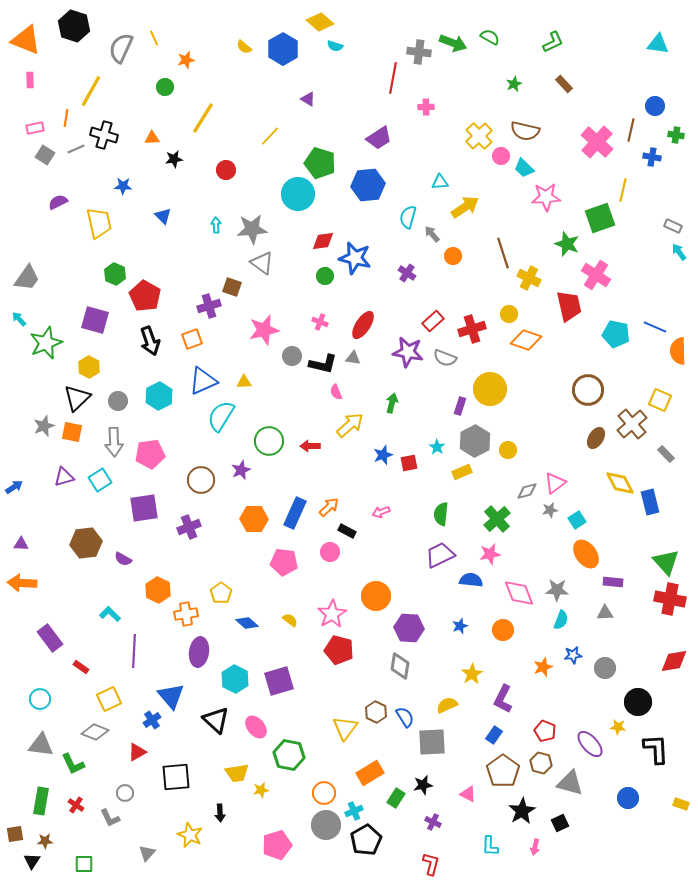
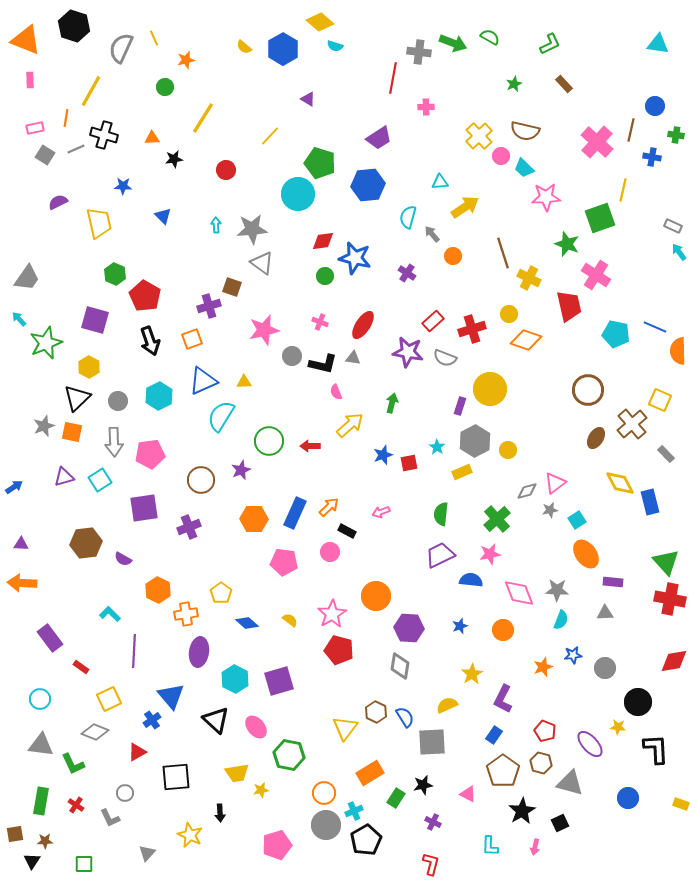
green L-shape at (553, 42): moved 3 px left, 2 px down
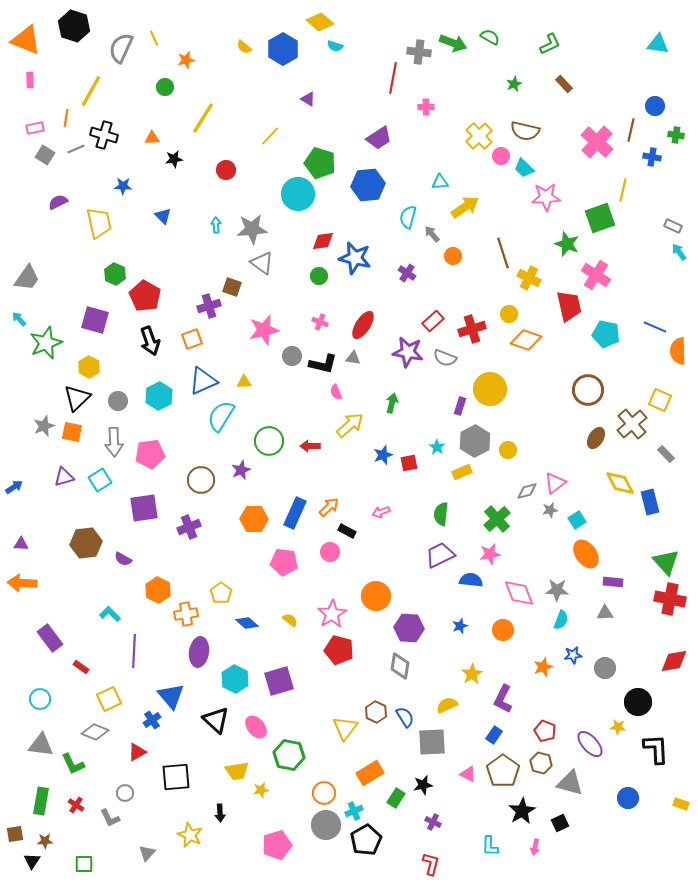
green circle at (325, 276): moved 6 px left
cyan pentagon at (616, 334): moved 10 px left
yellow trapezoid at (237, 773): moved 2 px up
pink triangle at (468, 794): moved 20 px up
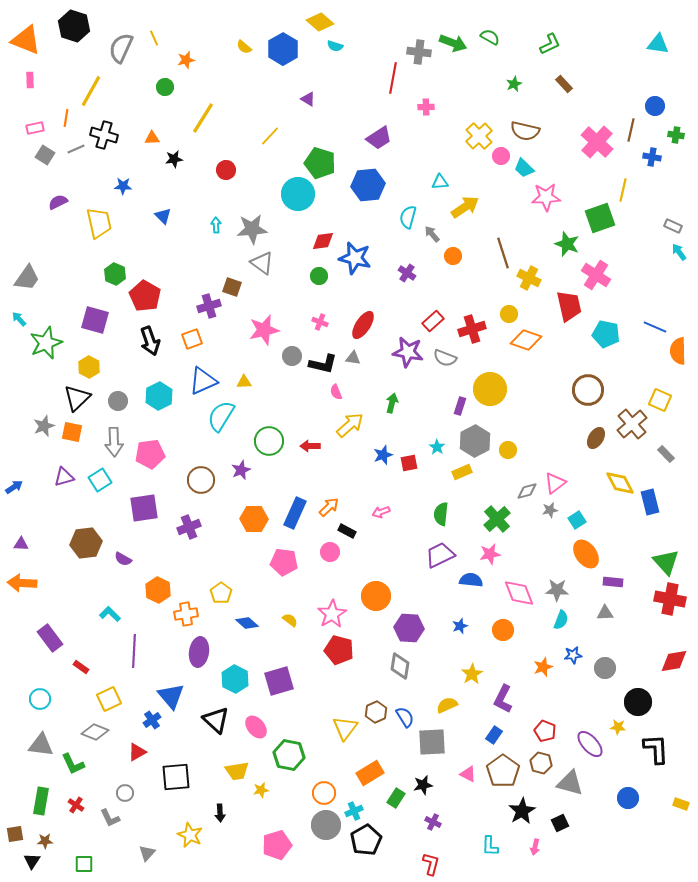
brown hexagon at (376, 712): rotated 10 degrees clockwise
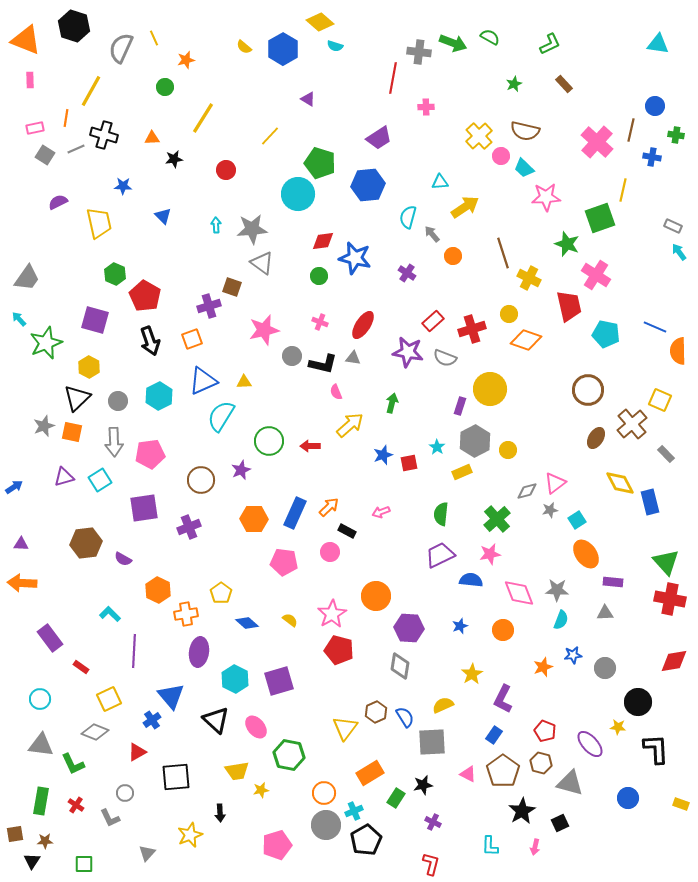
yellow semicircle at (447, 705): moved 4 px left
yellow star at (190, 835): rotated 25 degrees clockwise
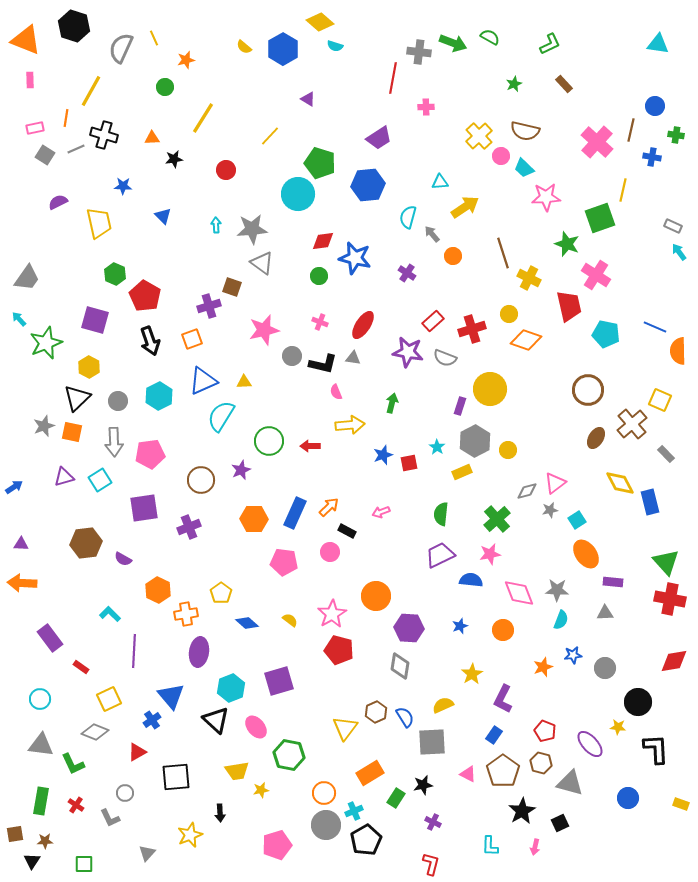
yellow arrow at (350, 425): rotated 36 degrees clockwise
cyan hexagon at (235, 679): moved 4 px left, 9 px down; rotated 12 degrees clockwise
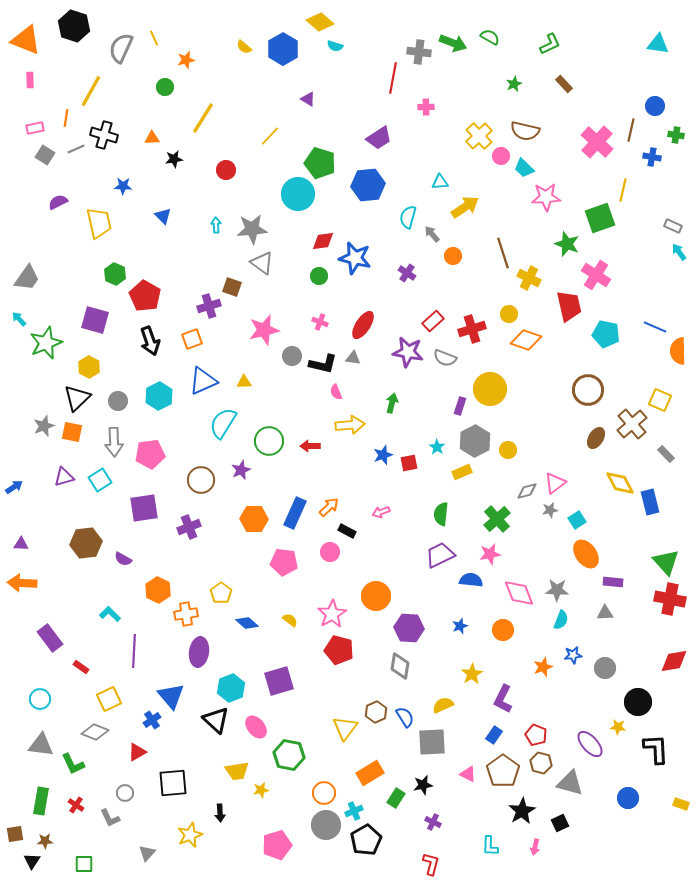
cyan semicircle at (221, 416): moved 2 px right, 7 px down
red pentagon at (545, 731): moved 9 px left, 4 px down
black square at (176, 777): moved 3 px left, 6 px down
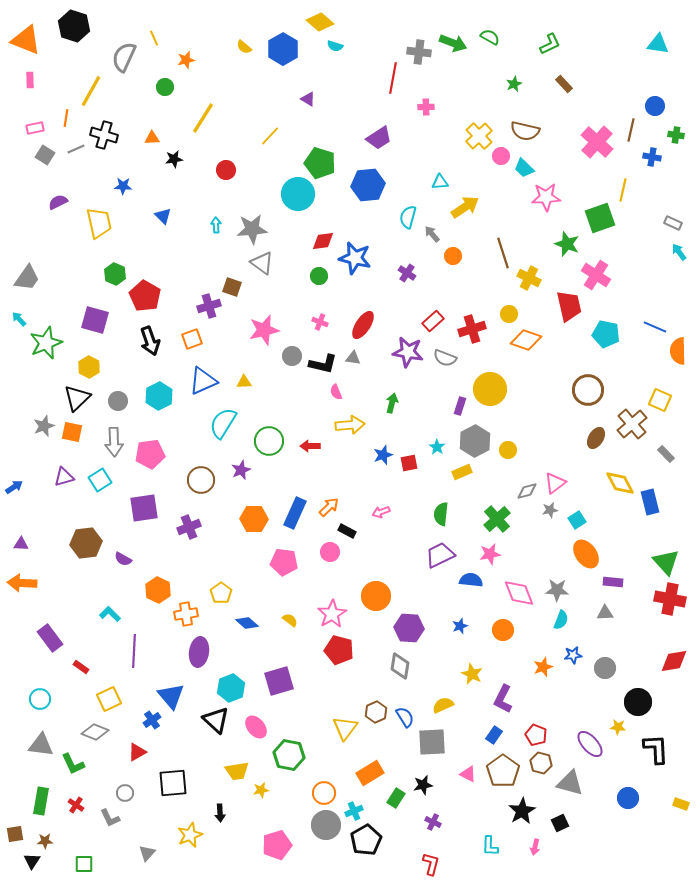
gray semicircle at (121, 48): moved 3 px right, 9 px down
gray rectangle at (673, 226): moved 3 px up
yellow star at (472, 674): rotated 15 degrees counterclockwise
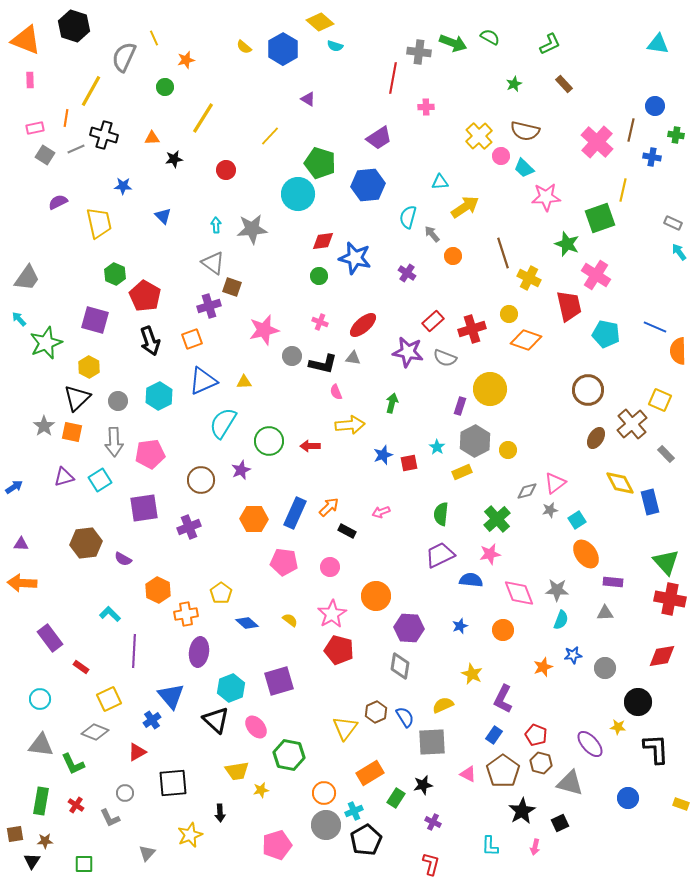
gray triangle at (262, 263): moved 49 px left
red ellipse at (363, 325): rotated 16 degrees clockwise
gray star at (44, 426): rotated 15 degrees counterclockwise
pink circle at (330, 552): moved 15 px down
red diamond at (674, 661): moved 12 px left, 5 px up
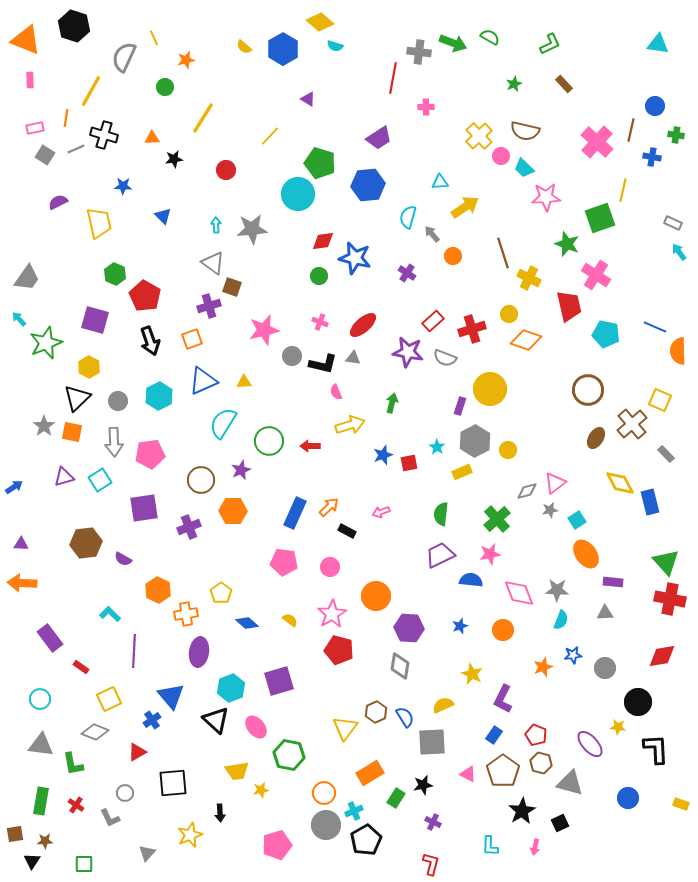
yellow arrow at (350, 425): rotated 12 degrees counterclockwise
orange hexagon at (254, 519): moved 21 px left, 8 px up
green L-shape at (73, 764): rotated 15 degrees clockwise
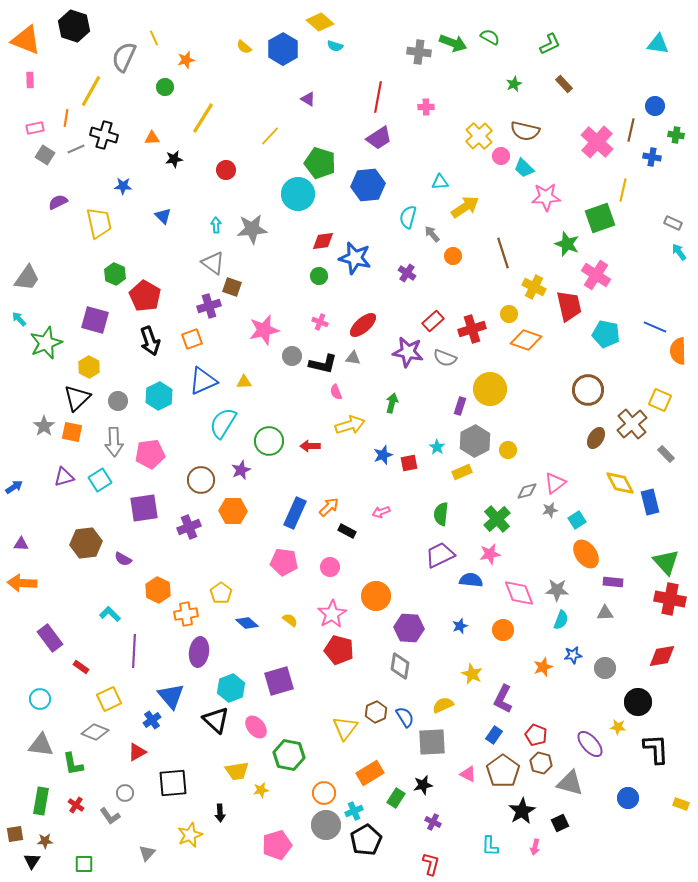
red line at (393, 78): moved 15 px left, 19 px down
yellow cross at (529, 278): moved 5 px right, 9 px down
gray L-shape at (110, 818): moved 2 px up; rotated 10 degrees counterclockwise
